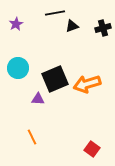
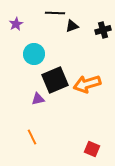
black line: rotated 12 degrees clockwise
black cross: moved 2 px down
cyan circle: moved 16 px right, 14 px up
black square: moved 1 px down
purple triangle: rotated 16 degrees counterclockwise
red square: rotated 14 degrees counterclockwise
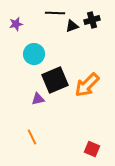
purple star: rotated 16 degrees clockwise
black cross: moved 11 px left, 10 px up
orange arrow: moved 1 px down; rotated 28 degrees counterclockwise
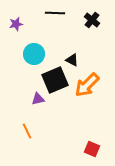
black cross: rotated 35 degrees counterclockwise
black triangle: moved 34 px down; rotated 48 degrees clockwise
orange line: moved 5 px left, 6 px up
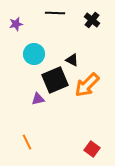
orange line: moved 11 px down
red square: rotated 14 degrees clockwise
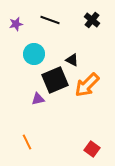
black line: moved 5 px left, 7 px down; rotated 18 degrees clockwise
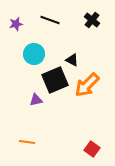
purple triangle: moved 2 px left, 1 px down
orange line: rotated 56 degrees counterclockwise
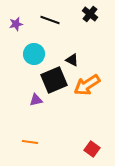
black cross: moved 2 px left, 6 px up
black square: moved 1 px left
orange arrow: rotated 12 degrees clockwise
orange line: moved 3 px right
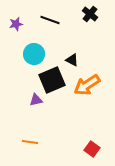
black square: moved 2 px left
